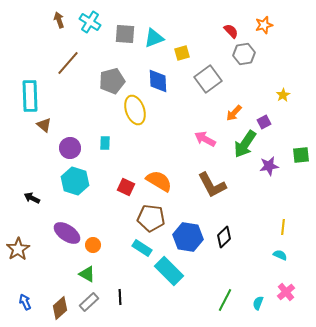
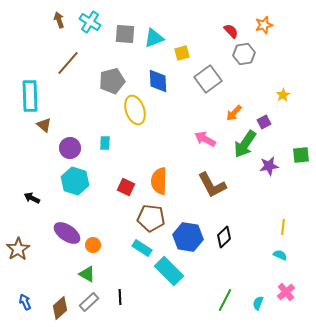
orange semicircle at (159, 181): rotated 120 degrees counterclockwise
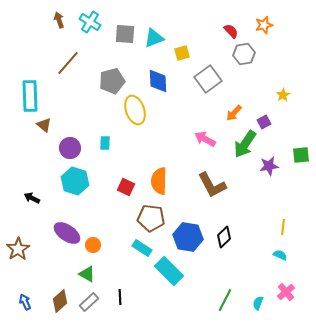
brown diamond at (60, 308): moved 7 px up
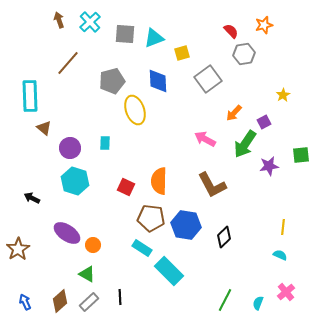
cyan cross at (90, 22): rotated 15 degrees clockwise
brown triangle at (44, 125): moved 3 px down
blue hexagon at (188, 237): moved 2 px left, 12 px up
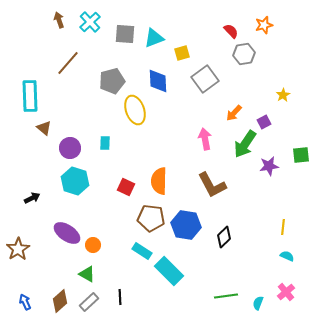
gray square at (208, 79): moved 3 px left
pink arrow at (205, 139): rotated 50 degrees clockwise
black arrow at (32, 198): rotated 126 degrees clockwise
cyan rectangle at (142, 248): moved 3 px down
cyan semicircle at (280, 255): moved 7 px right, 1 px down
green line at (225, 300): moved 1 px right, 4 px up; rotated 55 degrees clockwise
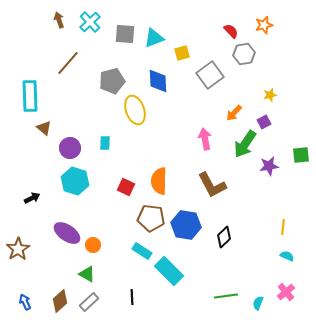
gray square at (205, 79): moved 5 px right, 4 px up
yellow star at (283, 95): moved 13 px left; rotated 16 degrees clockwise
black line at (120, 297): moved 12 px right
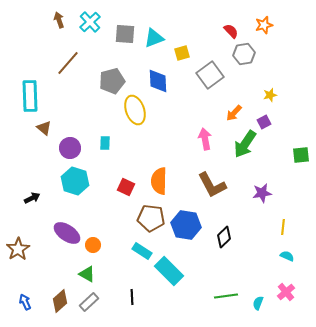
purple star at (269, 166): moved 7 px left, 27 px down
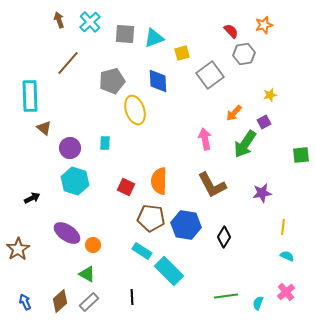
black diamond at (224, 237): rotated 15 degrees counterclockwise
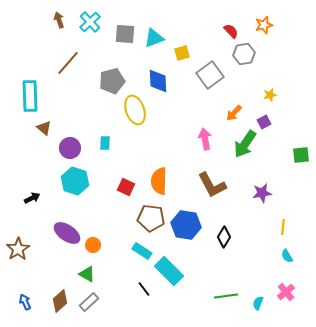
cyan semicircle at (287, 256): rotated 144 degrees counterclockwise
black line at (132, 297): moved 12 px right, 8 px up; rotated 35 degrees counterclockwise
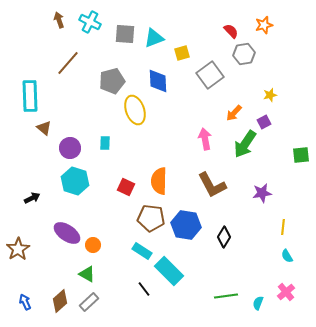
cyan cross at (90, 22): rotated 20 degrees counterclockwise
